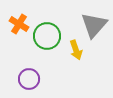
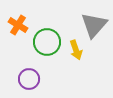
orange cross: moved 1 px left, 1 px down
green circle: moved 6 px down
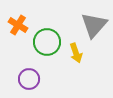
yellow arrow: moved 3 px down
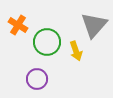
yellow arrow: moved 2 px up
purple circle: moved 8 px right
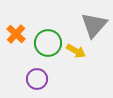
orange cross: moved 2 px left, 9 px down; rotated 12 degrees clockwise
green circle: moved 1 px right, 1 px down
yellow arrow: rotated 42 degrees counterclockwise
